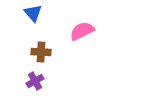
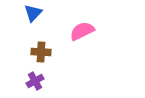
blue triangle: rotated 24 degrees clockwise
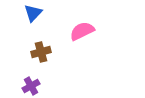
brown cross: rotated 18 degrees counterclockwise
purple cross: moved 4 px left, 5 px down
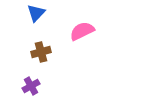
blue triangle: moved 3 px right
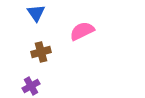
blue triangle: rotated 18 degrees counterclockwise
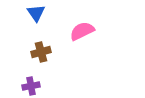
purple cross: rotated 18 degrees clockwise
